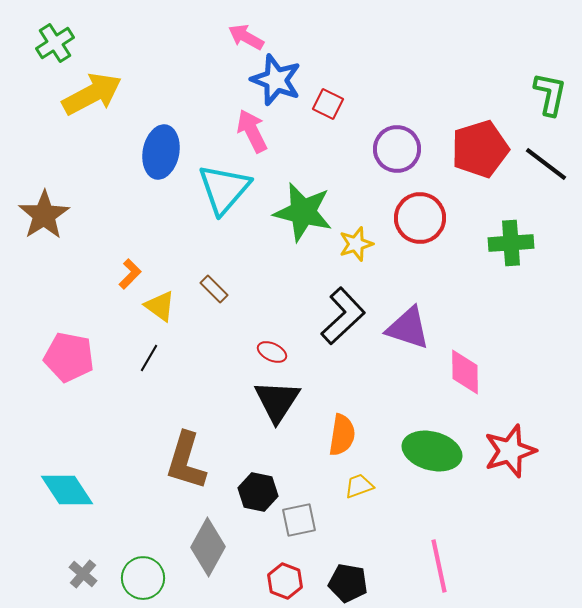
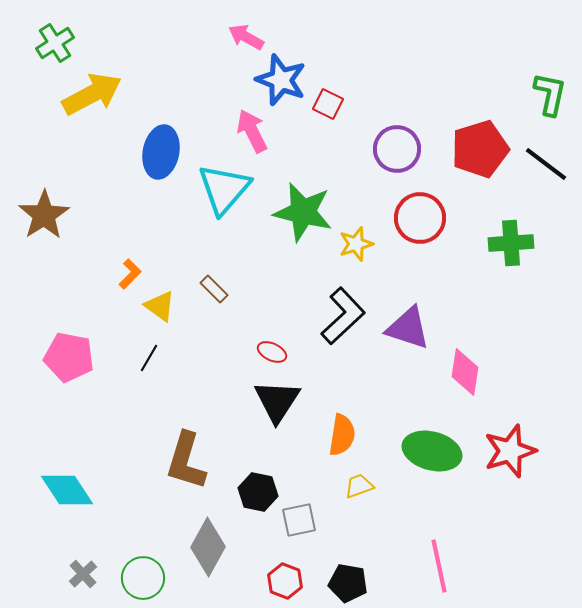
blue star at (276, 80): moved 5 px right
pink diamond at (465, 372): rotated 9 degrees clockwise
gray cross at (83, 574): rotated 8 degrees clockwise
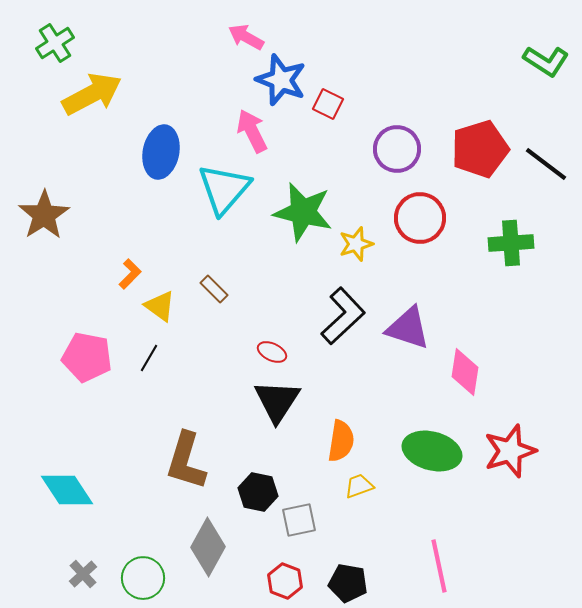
green L-shape at (550, 94): moved 4 px left, 33 px up; rotated 111 degrees clockwise
pink pentagon at (69, 357): moved 18 px right
orange semicircle at (342, 435): moved 1 px left, 6 px down
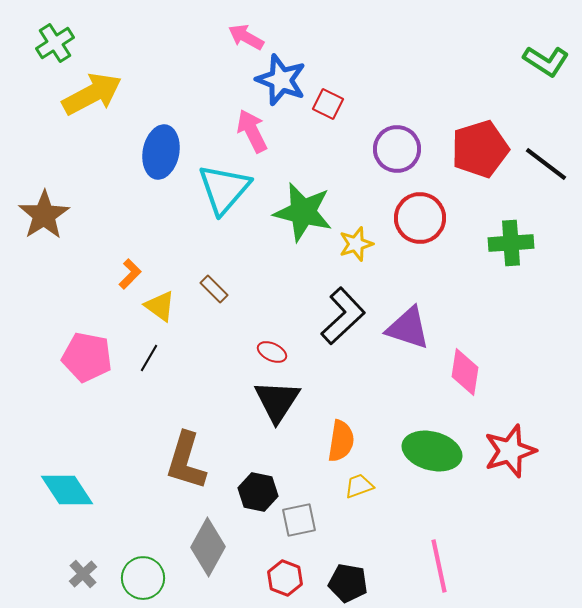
red hexagon at (285, 581): moved 3 px up
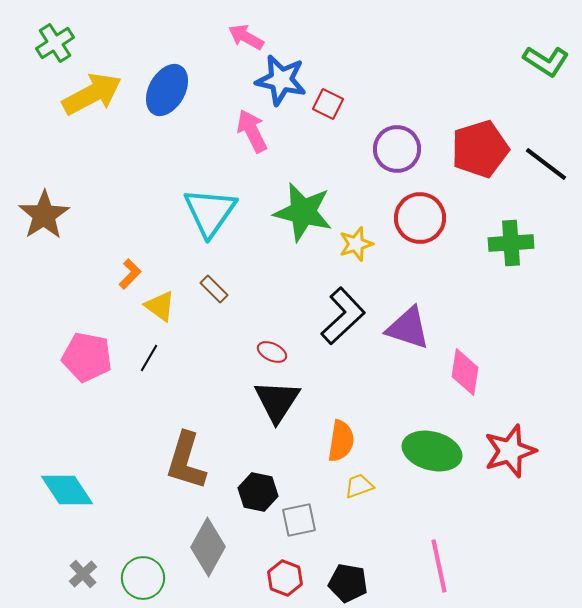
blue star at (281, 80): rotated 9 degrees counterclockwise
blue ellipse at (161, 152): moved 6 px right, 62 px up; rotated 18 degrees clockwise
cyan triangle at (224, 189): moved 14 px left, 23 px down; rotated 6 degrees counterclockwise
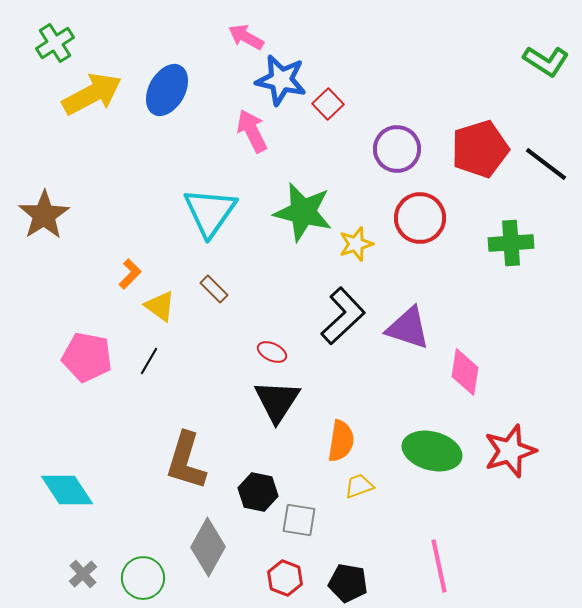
red square at (328, 104): rotated 20 degrees clockwise
black line at (149, 358): moved 3 px down
gray square at (299, 520): rotated 21 degrees clockwise
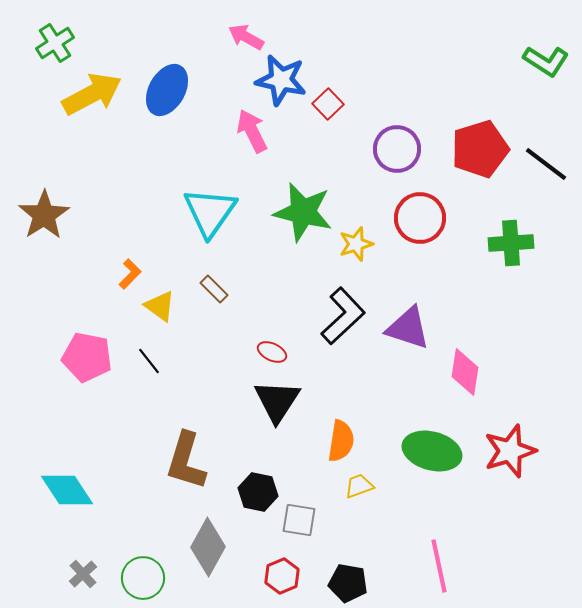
black line at (149, 361): rotated 68 degrees counterclockwise
red hexagon at (285, 578): moved 3 px left, 2 px up; rotated 16 degrees clockwise
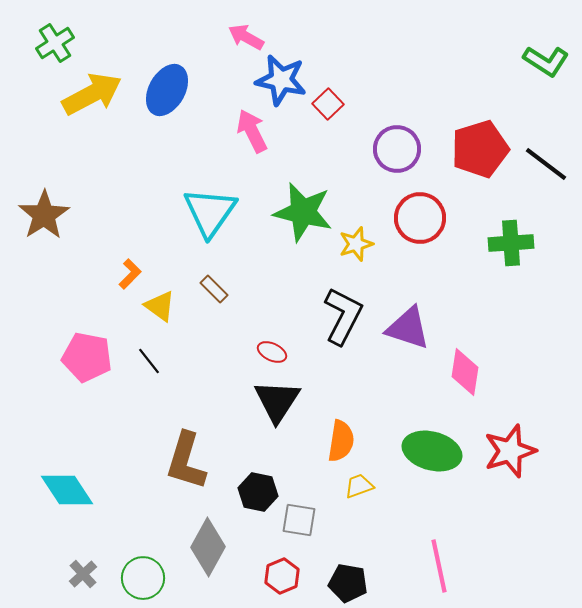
black L-shape at (343, 316): rotated 20 degrees counterclockwise
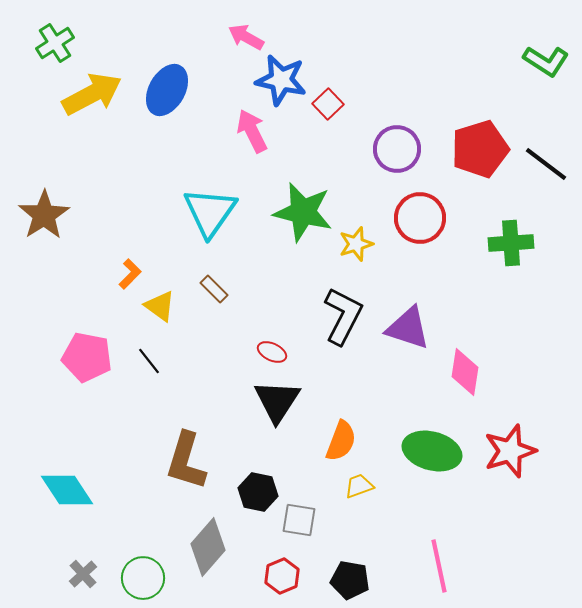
orange semicircle at (341, 441): rotated 12 degrees clockwise
gray diamond at (208, 547): rotated 12 degrees clockwise
black pentagon at (348, 583): moved 2 px right, 3 px up
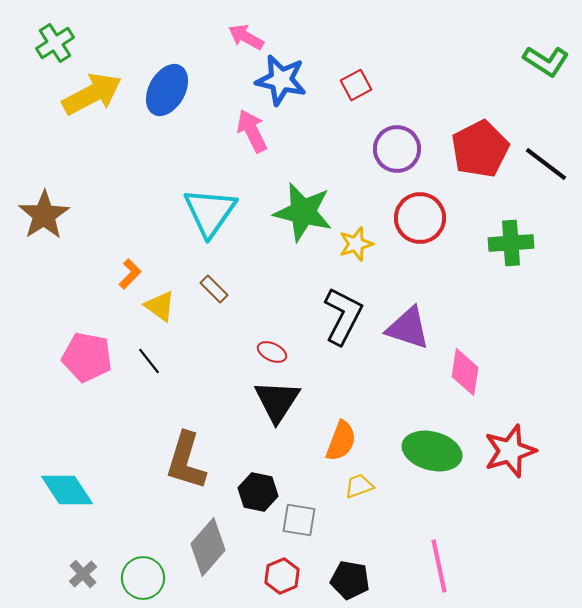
red square at (328, 104): moved 28 px right, 19 px up; rotated 16 degrees clockwise
red pentagon at (480, 149): rotated 10 degrees counterclockwise
